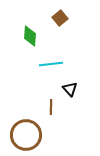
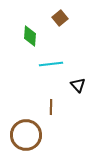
black triangle: moved 8 px right, 4 px up
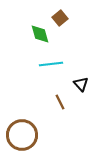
green diamond: moved 10 px right, 2 px up; rotated 20 degrees counterclockwise
black triangle: moved 3 px right, 1 px up
brown line: moved 9 px right, 5 px up; rotated 28 degrees counterclockwise
brown circle: moved 4 px left
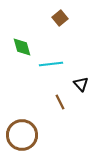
green diamond: moved 18 px left, 13 px down
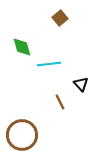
cyan line: moved 2 px left
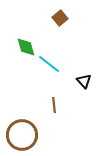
green diamond: moved 4 px right
cyan line: rotated 45 degrees clockwise
black triangle: moved 3 px right, 3 px up
brown line: moved 6 px left, 3 px down; rotated 21 degrees clockwise
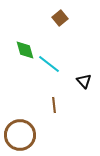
green diamond: moved 1 px left, 3 px down
brown circle: moved 2 px left
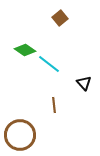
green diamond: rotated 40 degrees counterclockwise
black triangle: moved 2 px down
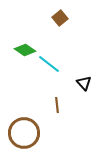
brown line: moved 3 px right
brown circle: moved 4 px right, 2 px up
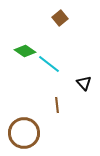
green diamond: moved 1 px down
